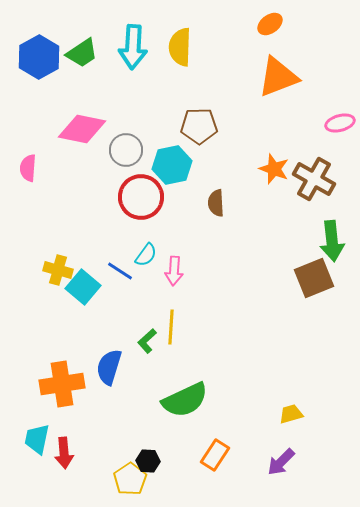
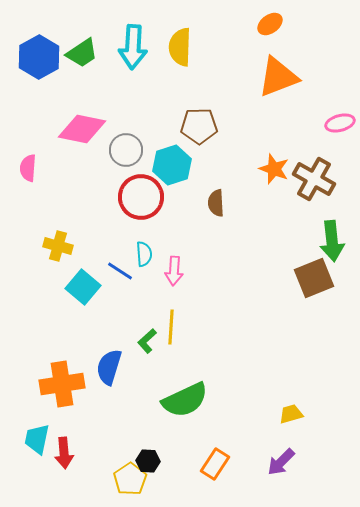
cyan hexagon: rotated 6 degrees counterclockwise
cyan semicircle: moved 2 px left, 1 px up; rotated 40 degrees counterclockwise
yellow cross: moved 24 px up
orange rectangle: moved 9 px down
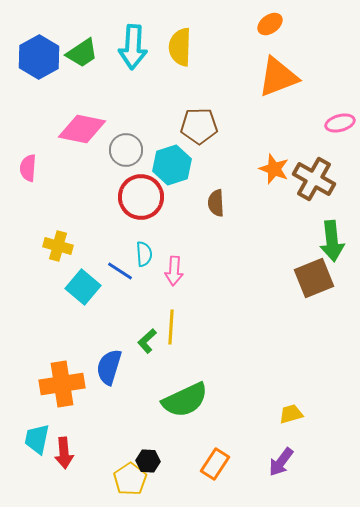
purple arrow: rotated 8 degrees counterclockwise
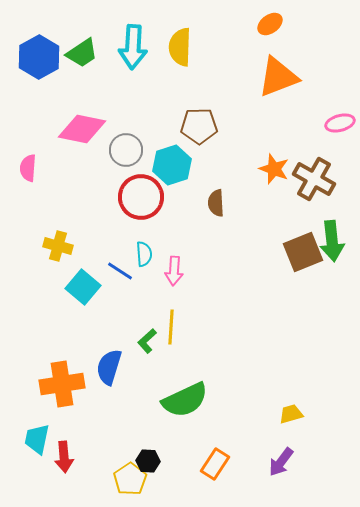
brown square: moved 11 px left, 26 px up
red arrow: moved 4 px down
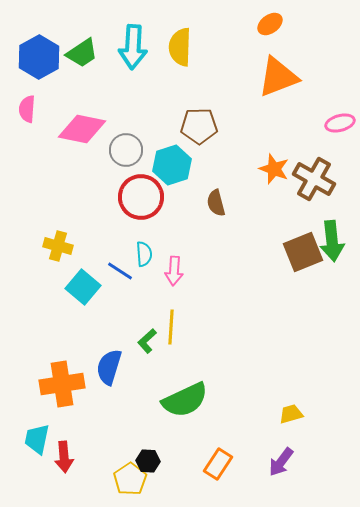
pink semicircle: moved 1 px left, 59 px up
brown semicircle: rotated 12 degrees counterclockwise
orange rectangle: moved 3 px right
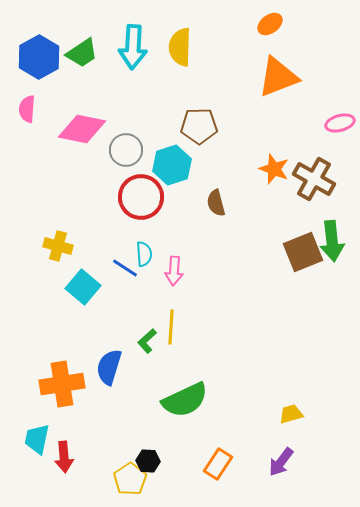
blue line: moved 5 px right, 3 px up
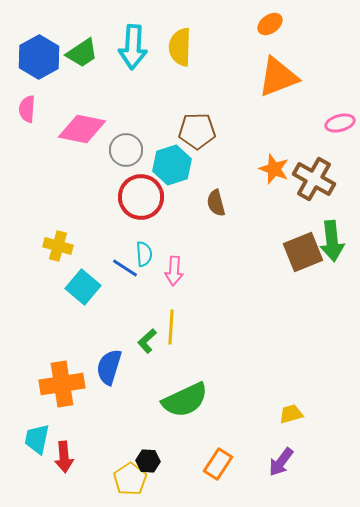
brown pentagon: moved 2 px left, 5 px down
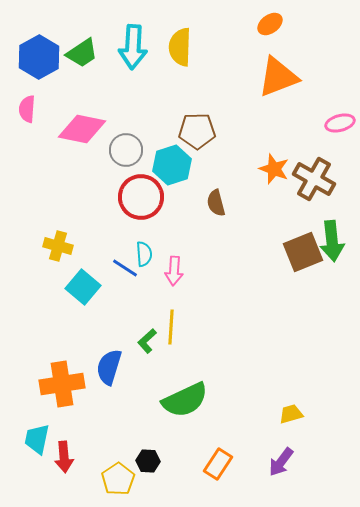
yellow pentagon: moved 12 px left
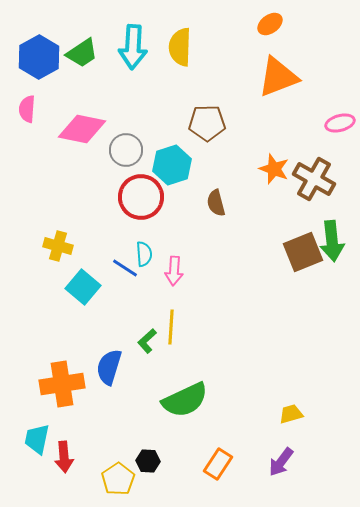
brown pentagon: moved 10 px right, 8 px up
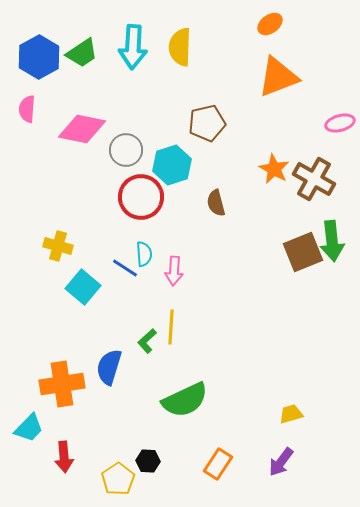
brown pentagon: rotated 12 degrees counterclockwise
orange star: rotated 8 degrees clockwise
cyan trapezoid: moved 8 px left, 11 px up; rotated 148 degrees counterclockwise
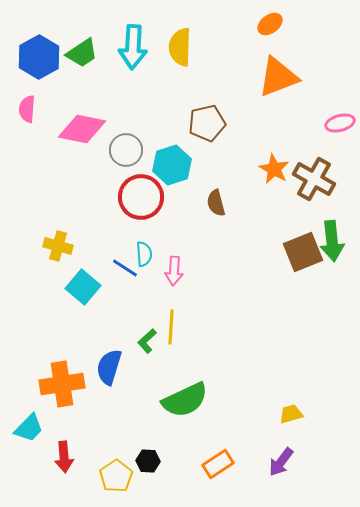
orange rectangle: rotated 24 degrees clockwise
yellow pentagon: moved 2 px left, 3 px up
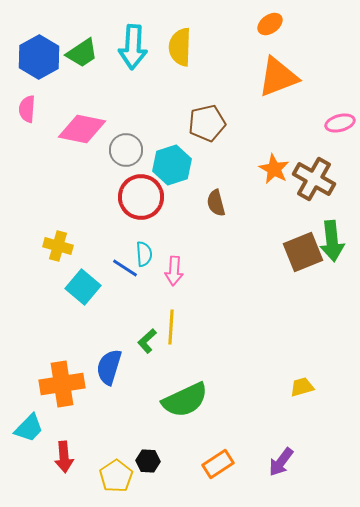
yellow trapezoid: moved 11 px right, 27 px up
